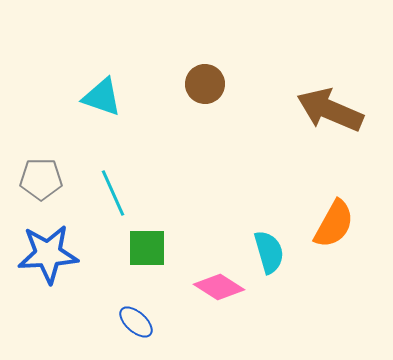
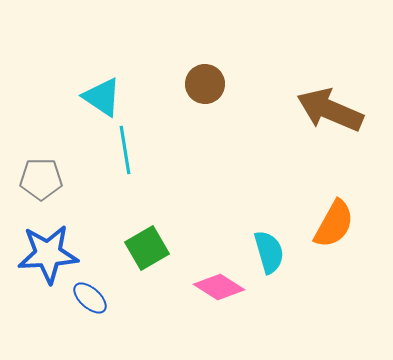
cyan triangle: rotated 15 degrees clockwise
cyan line: moved 12 px right, 43 px up; rotated 15 degrees clockwise
green square: rotated 30 degrees counterclockwise
blue ellipse: moved 46 px left, 24 px up
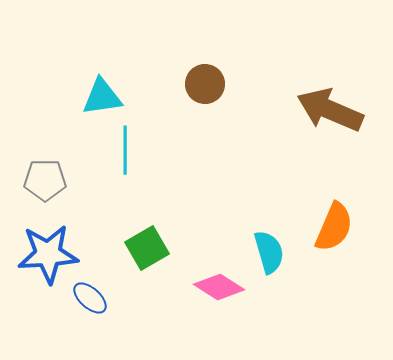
cyan triangle: rotated 42 degrees counterclockwise
cyan line: rotated 9 degrees clockwise
gray pentagon: moved 4 px right, 1 px down
orange semicircle: moved 3 px down; rotated 6 degrees counterclockwise
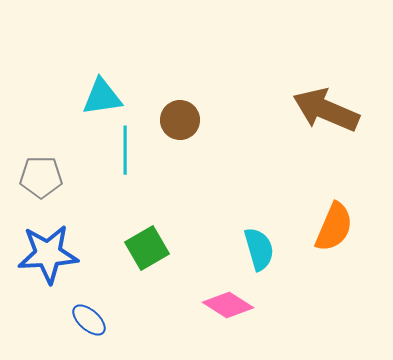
brown circle: moved 25 px left, 36 px down
brown arrow: moved 4 px left
gray pentagon: moved 4 px left, 3 px up
cyan semicircle: moved 10 px left, 3 px up
pink diamond: moved 9 px right, 18 px down
blue ellipse: moved 1 px left, 22 px down
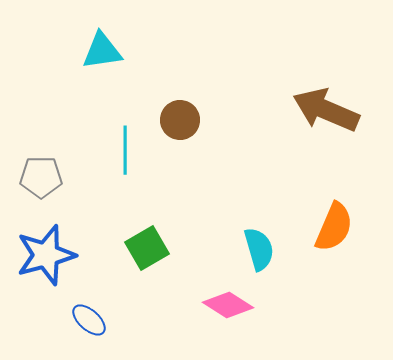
cyan triangle: moved 46 px up
blue star: moved 2 px left, 1 px down; rotated 12 degrees counterclockwise
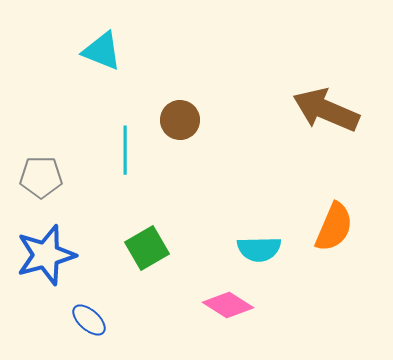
cyan triangle: rotated 30 degrees clockwise
cyan semicircle: rotated 105 degrees clockwise
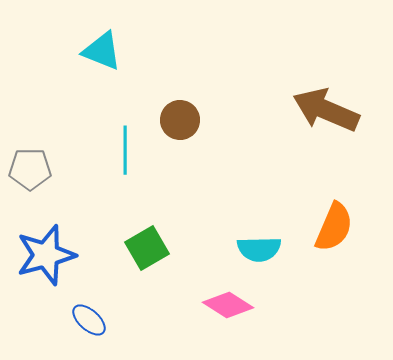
gray pentagon: moved 11 px left, 8 px up
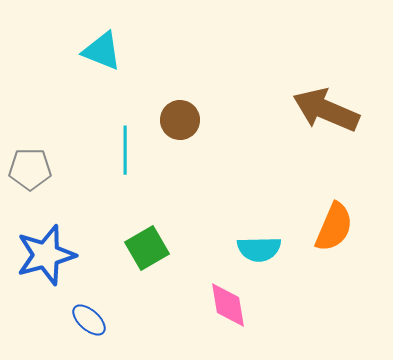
pink diamond: rotated 48 degrees clockwise
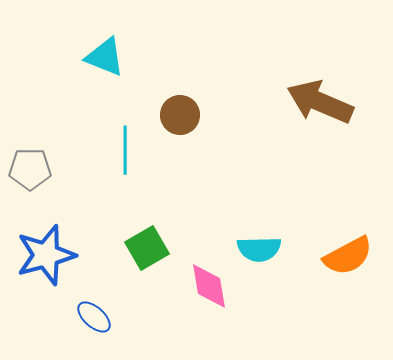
cyan triangle: moved 3 px right, 6 px down
brown arrow: moved 6 px left, 8 px up
brown circle: moved 5 px up
orange semicircle: moved 14 px right, 29 px down; rotated 39 degrees clockwise
pink diamond: moved 19 px left, 19 px up
blue ellipse: moved 5 px right, 3 px up
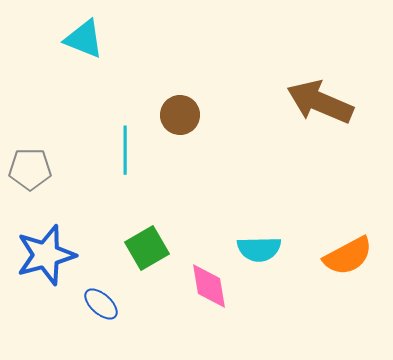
cyan triangle: moved 21 px left, 18 px up
blue ellipse: moved 7 px right, 13 px up
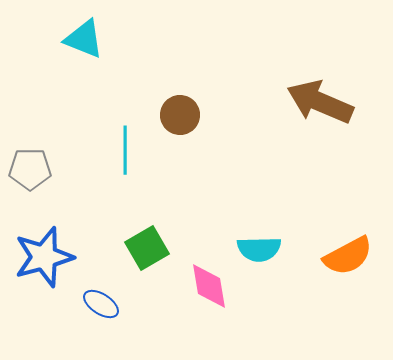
blue star: moved 2 px left, 2 px down
blue ellipse: rotated 9 degrees counterclockwise
